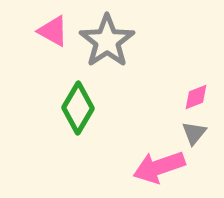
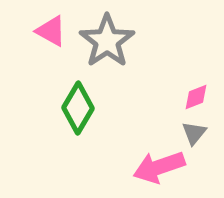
pink triangle: moved 2 px left
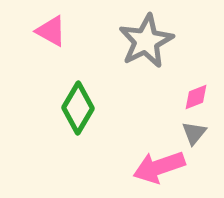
gray star: moved 39 px right; rotated 8 degrees clockwise
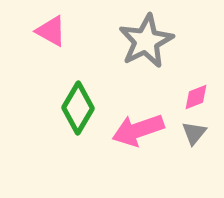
pink arrow: moved 21 px left, 37 px up
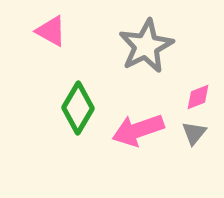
gray star: moved 5 px down
pink diamond: moved 2 px right
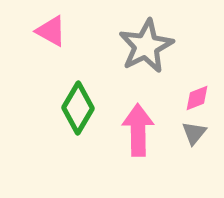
pink diamond: moved 1 px left, 1 px down
pink arrow: rotated 108 degrees clockwise
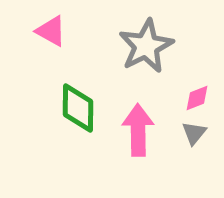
green diamond: rotated 30 degrees counterclockwise
